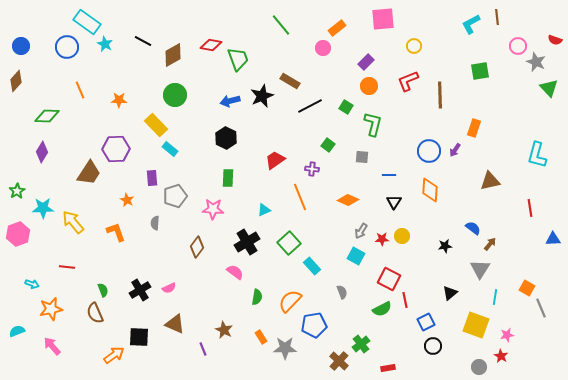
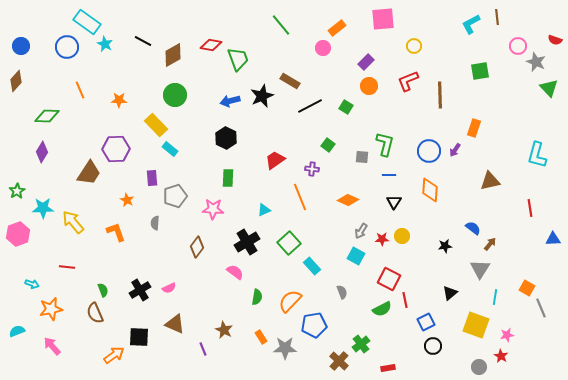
green L-shape at (373, 124): moved 12 px right, 20 px down
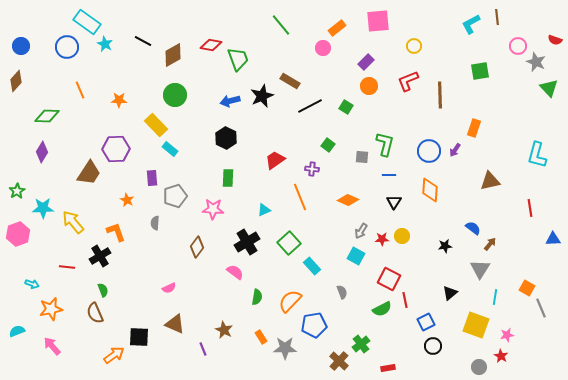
pink square at (383, 19): moved 5 px left, 2 px down
black cross at (140, 290): moved 40 px left, 34 px up
